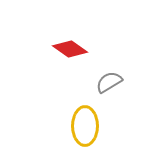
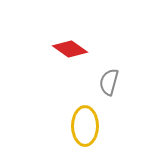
gray semicircle: rotated 44 degrees counterclockwise
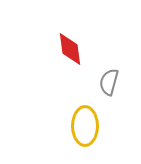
red diamond: rotated 48 degrees clockwise
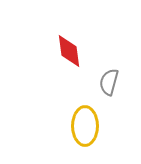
red diamond: moved 1 px left, 2 px down
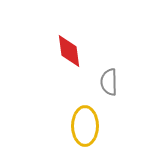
gray semicircle: rotated 16 degrees counterclockwise
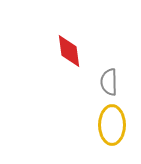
yellow ellipse: moved 27 px right, 1 px up
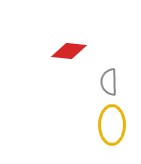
red diamond: rotated 76 degrees counterclockwise
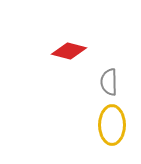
red diamond: rotated 8 degrees clockwise
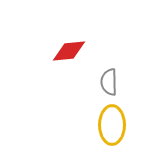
red diamond: rotated 20 degrees counterclockwise
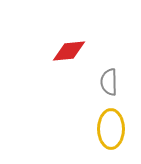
yellow ellipse: moved 1 px left, 4 px down
